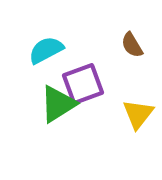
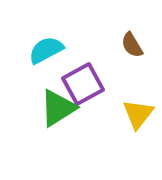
purple square: rotated 9 degrees counterclockwise
green triangle: moved 4 px down
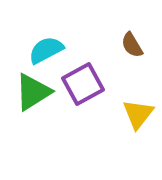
green triangle: moved 25 px left, 16 px up
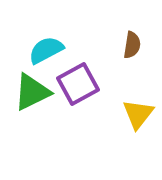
brown semicircle: rotated 140 degrees counterclockwise
purple square: moved 5 px left
green triangle: moved 1 px left; rotated 6 degrees clockwise
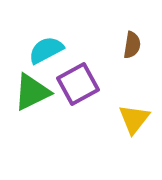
yellow triangle: moved 4 px left, 5 px down
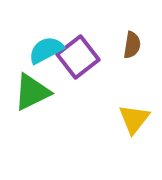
purple square: moved 27 px up; rotated 9 degrees counterclockwise
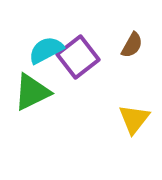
brown semicircle: rotated 20 degrees clockwise
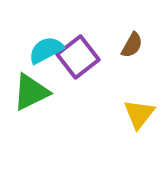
green triangle: moved 1 px left
yellow triangle: moved 5 px right, 5 px up
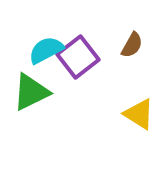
yellow triangle: rotated 36 degrees counterclockwise
